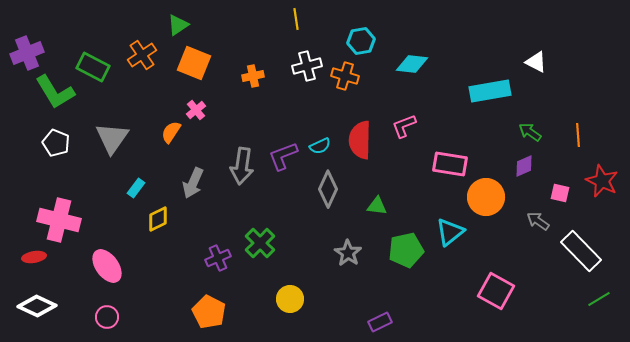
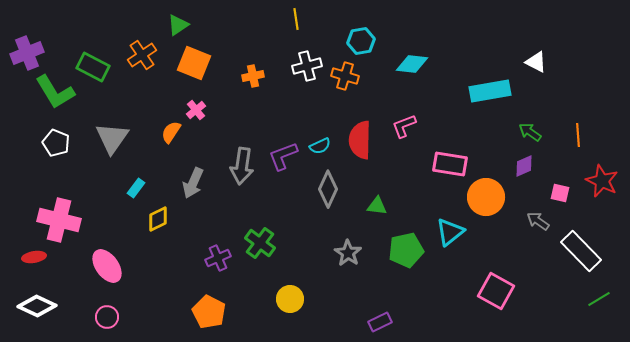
green cross at (260, 243): rotated 8 degrees counterclockwise
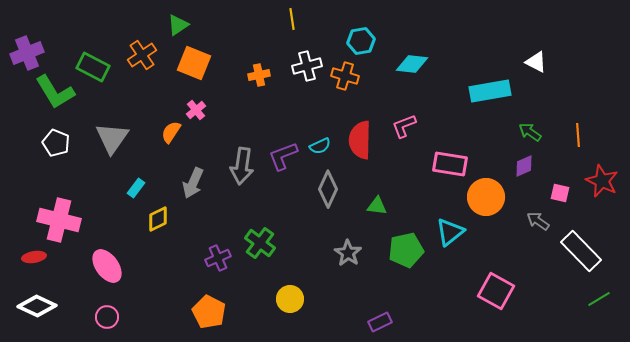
yellow line at (296, 19): moved 4 px left
orange cross at (253, 76): moved 6 px right, 1 px up
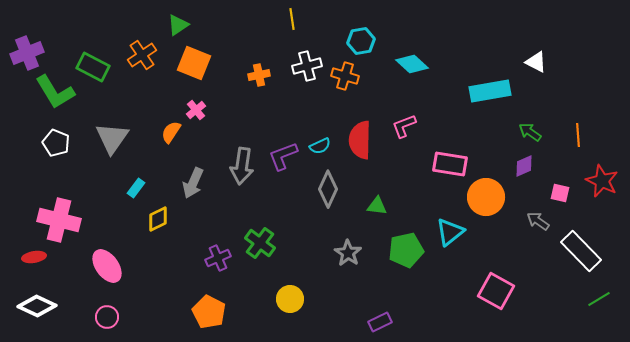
cyan diamond at (412, 64): rotated 36 degrees clockwise
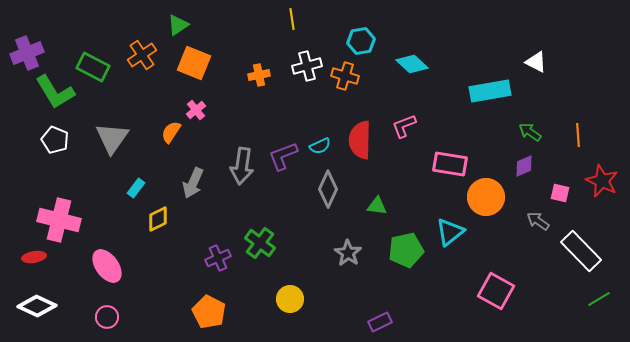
white pentagon at (56, 143): moved 1 px left, 3 px up
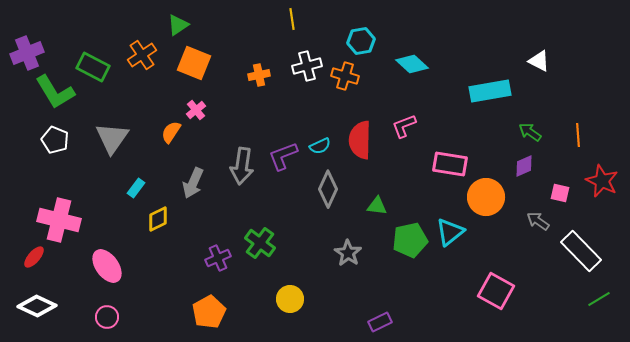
white triangle at (536, 62): moved 3 px right, 1 px up
green pentagon at (406, 250): moved 4 px right, 10 px up
red ellipse at (34, 257): rotated 40 degrees counterclockwise
orange pentagon at (209, 312): rotated 16 degrees clockwise
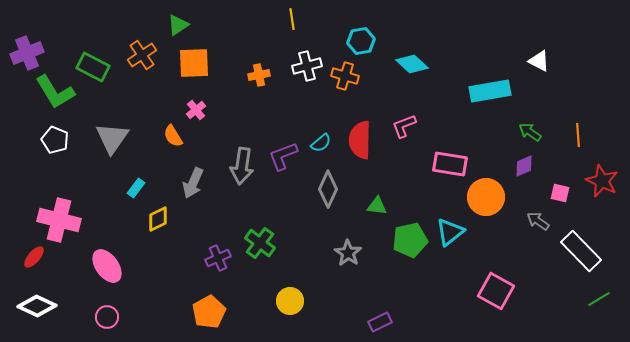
orange square at (194, 63): rotated 24 degrees counterclockwise
orange semicircle at (171, 132): moved 2 px right, 4 px down; rotated 65 degrees counterclockwise
cyan semicircle at (320, 146): moved 1 px right, 3 px up; rotated 15 degrees counterclockwise
yellow circle at (290, 299): moved 2 px down
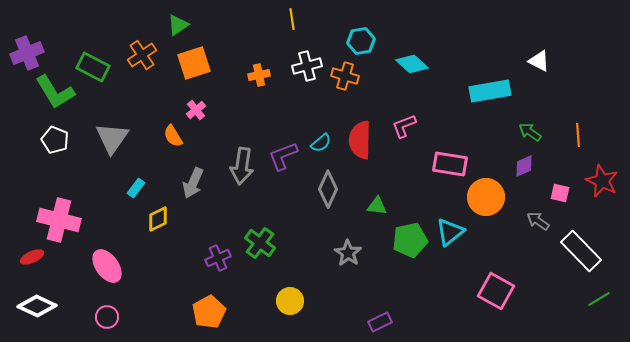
orange square at (194, 63): rotated 16 degrees counterclockwise
red ellipse at (34, 257): moved 2 px left; rotated 25 degrees clockwise
